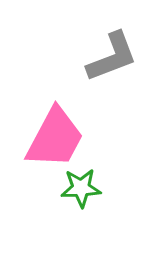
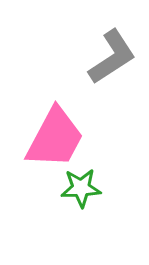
gray L-shape: rotated 12 degrees counterclockwise
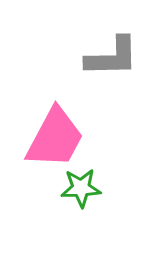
gray L-shape: rotated 32 degrees clockwise
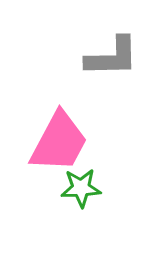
pink trapezoid: moved 4 px right, 4 px down
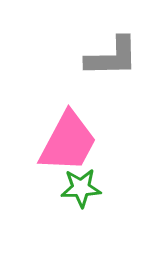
pink trapezoid: moved 9 px right
